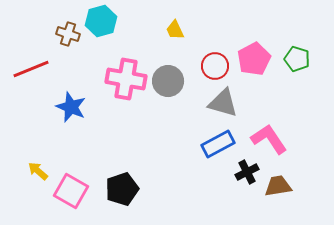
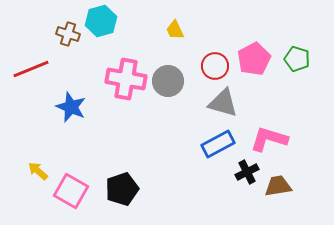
pink L-shape: rotated 39 degrees counterclockwise
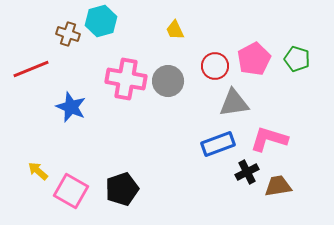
gray triangle: moved 11 px right; rotated 24 degrees counterclockwise
blue rectangle: rotated 8 degrees clockwise
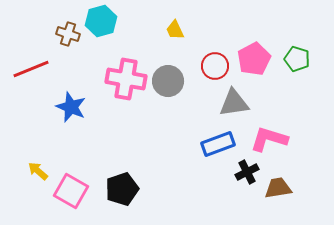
brown trapezoid: moved 2 px down
